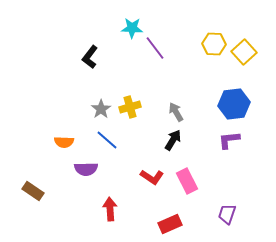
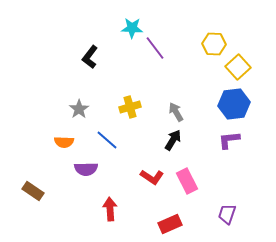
yellow square: moved 6 px left, 15 px down
gray star: moved 22 px left
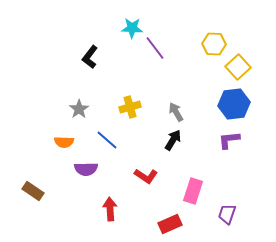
red L-shape: moved 6 px left, 1 px up
pink rectangle: moved 6 px right, 10 px down; rotated 45 degrees clockwise
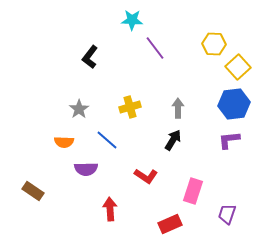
cyan star: moved 8 px up
gray arrow: moved 2 px right, 4 px up; rotated 30 degrees clockwise
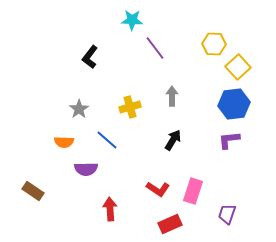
gray arrow: moved 6 px left, 12 px up
red L-shape: moved 12 px right, 13 px down
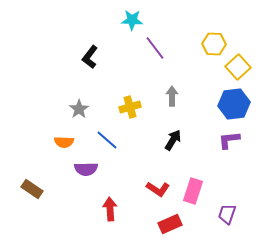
brown rectangle: moved 1 px left, 2 px up
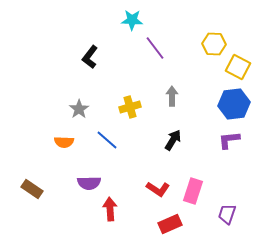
yellow square: rotated 20 degrees counterclockwise
purple semicircle: moved 3 px right, 14 px down
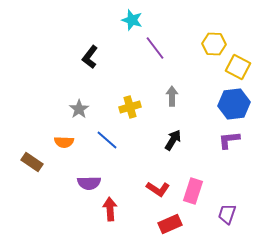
cyan star: rotated 15 degrees clockwise
brown rectangle: moved 27 px up
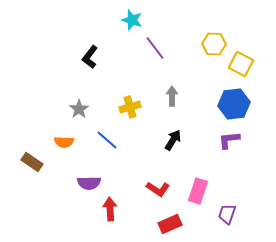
yellow square: moved 3 px right, 3 px up
pink rectangle: moved 5 px right
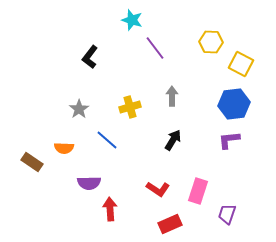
yellow hexagon: moved 3 px left, 2 px up
orange semicircle: moved 6 px down
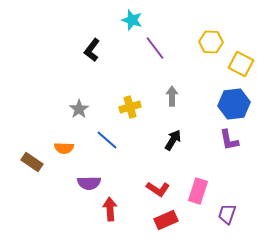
black L-shape: moved 2 px right, 7 px up
purple L-shape: rotated 95 degrees counterclockwise
red rectangle: moved 4 px left, 4 px up
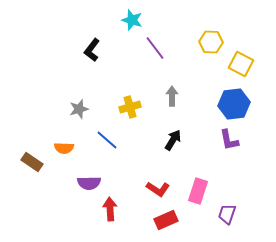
gray star: rotated 18 degrees clockwise
